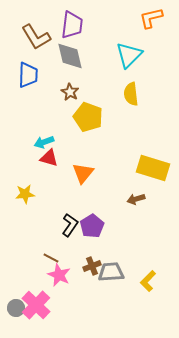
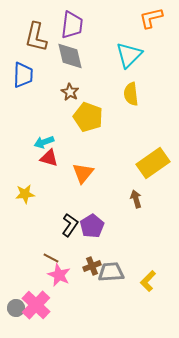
brown L-shape: rotated 44 degrees clockwise
blue trapezoid: moved 5 px left
yellow rectangle: moved 5 px up; rotated 52 degrees counterclockwise
brown arrow: rotated 90 degrees clockwise
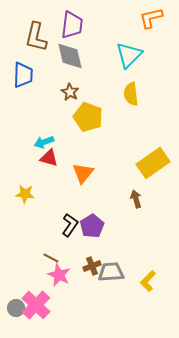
yellow star: rotated 12 degrees clockwise
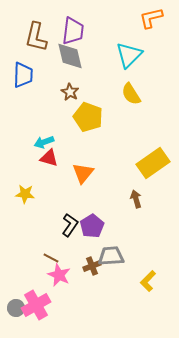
purple trapezoid: moved 1 px right, 6 px down
yellow semicircle: rotated 25 degrees counterclockwise
gray trapezoid: moved 16 px up
pink cross: rotated 16 degrees clockwise
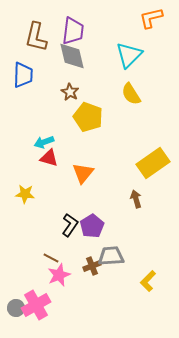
gray diamond: moved 2 px right
pink star: rotated 25 degrees clockwise
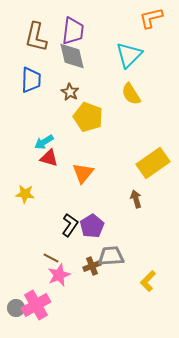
blue trapezoid: moved 8 px right, 5 px down
cyan arrow: rotated 12 degrees counterclockwise
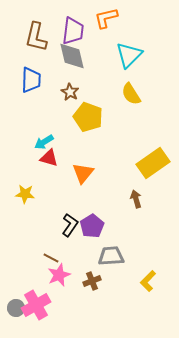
orange L-shape: moved 45 px left
brown cross: moved 15 px down
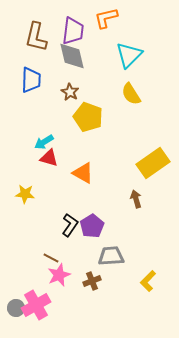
orange triangle: rotated 40 degrees counterclockwise
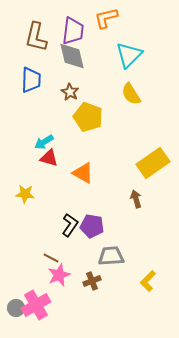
purple pentagon: rotated 30 degrees counterclockwise
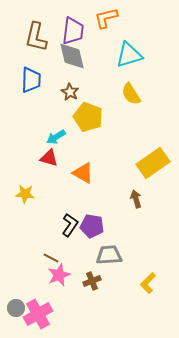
cyan triangle: rotated 28 degrees clockwise
cyan arrow: moved 12 px right, 5 px up
gray trapezoid: moved 2 px left, 1 px up
yellow L-shape: moved 2 px down
pink cross: moved 2 px right, 9 px down
